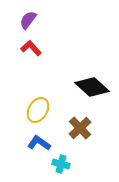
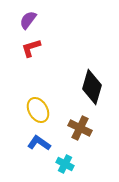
red L-shape: rotated 65 degrees counterclockwise
black diamond: rotated 64 degrees clockwise
yellow ellipse: rotated 60 degrees counterclockwise
brown cross: rotated 20 degrees counterclockwise
cyan cross: moved 4 px right; rotated 12 degrees clockwise
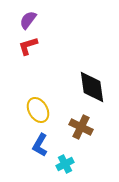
red L-shape: moved 3 px left, 2 px up
black diamond: rotated 24 degrees counterclockwise
brown cross: moved 1 px right, 1 px up
blue L-shape: moved 1 px right, 2 px down; rotated 95 degrees counterclockwise
cyan cross: rotated 36 degrees clockwise
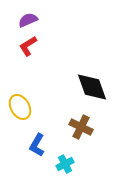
purple semicircle: rotated 30 degrees clockwise
red L-shape: rotated 15 degrees counterclockwise
black diamond: rotated 12 degrees counterclockwise
yellow ellipse: moved 18 px left, 3 px up
blue L-shape: moved 3 px left
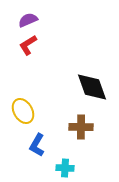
red L-shape: moved 1 px up
yellow ellipse: moved 3 px right, 4 px down
brown cross: rotated 25 degrees counterclockwise
cyan cross: moved 4 px down; rotated 30 degrees clockwise
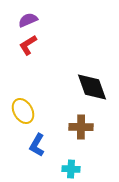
cyan cross: moved 6 px right, 1 px down
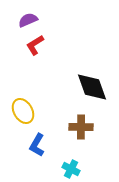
red L-shape: moved 7 px right
cyan cross: rotated 24 degrees clockwise
